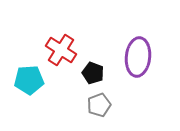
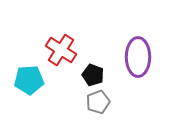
purple ellipse: rotated 6 degrees counterclockwise
black pentagon: moved 2 px down
gray pentagon: moved 1 px left, 3 px up
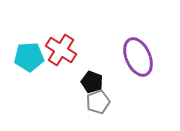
purple ellipse: rotated 24 degrees counterclockwise
black pentagon: moved 1 px left, 7 px down
cyan pentagon: moved 23 px up
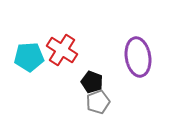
red cross: moved 1 px right
purple ellipse: rotated 15 degrees clockwise
